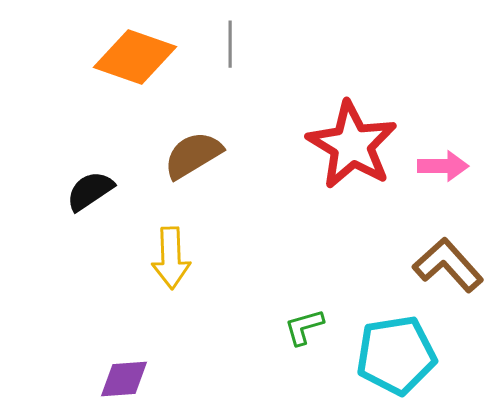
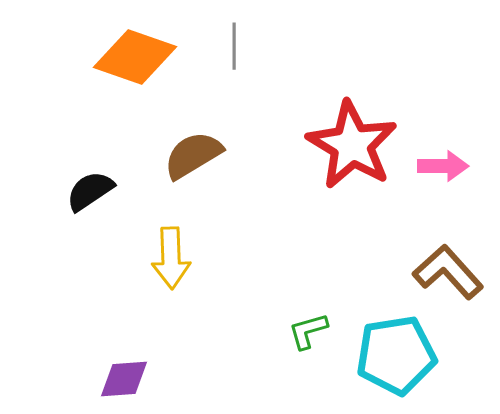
gray line: moved 4 px right, 2 px down
brown L-shape: moved 7 px down
green L-shape: moved 4 px right, 4 px down
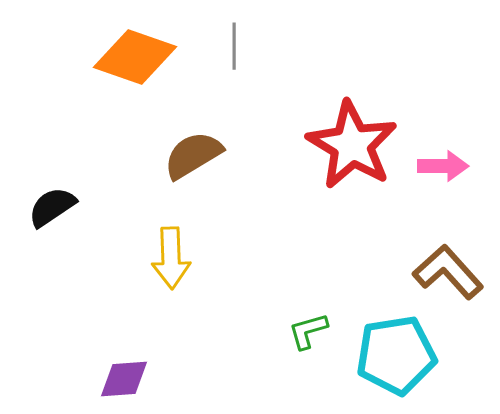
black semicircle: moved 38 px left, 16 px down
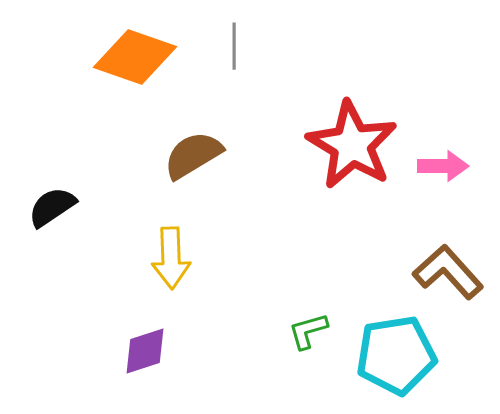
purple diamond: moved 21 px right, 28 px up; rotated 14 degrees counterclockwise
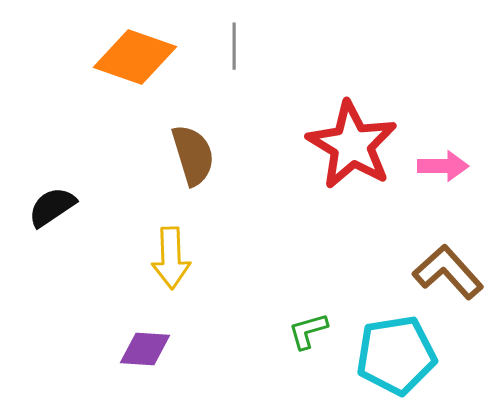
brown semicircle: rotated 104 degrees clockwise
purple diamond: moved 2 px up; rotated 22 degrees clockwise
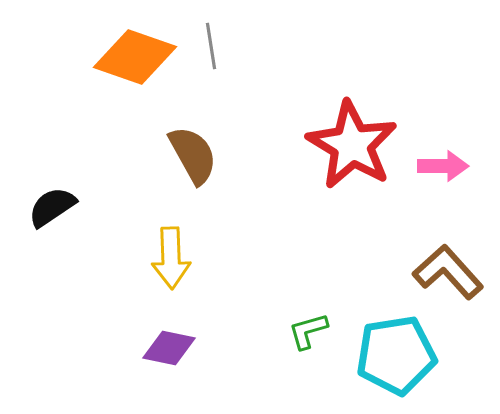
gray line: moved 23 px left; rotated 9 degrees counterclockwise
brown semicircle: rotated 12 degrees counterclockwise
purple diamond: moved 24 px right, 1 px up; rotated 8 degrees clockwise
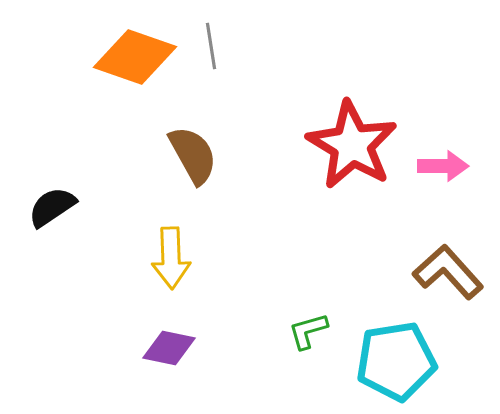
cyan pentagon: moved 6 px down
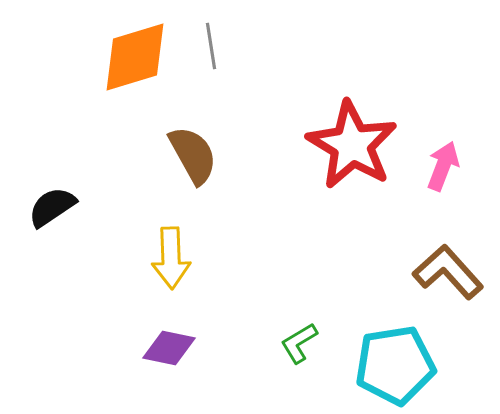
orange diamond: rotated 36 degrees counterclockwise
pink arrow: rotated 69 degrees counterclockwise
green L-shape: moved 9 px left, 12 px down; rotated 15 degrees counterclockwise
cyan pentagon: moved 1 px left, 4 px down
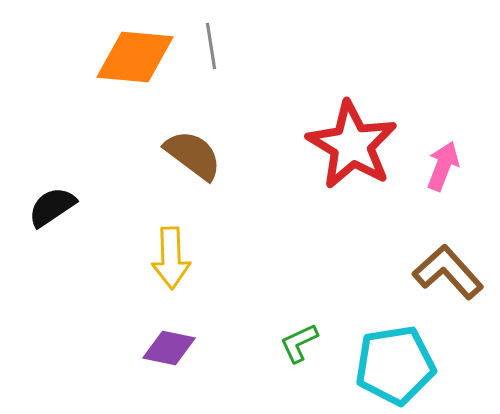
orange diamond: rotated 22 degrees clockwise
brown semicircle: rotated 24 degrees counterclockwise
green L-shape: rotated 6 degrees clockwise
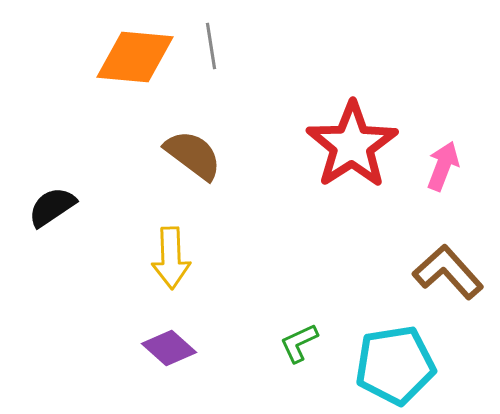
red star: rotated 8 degrees clockwise
purple diamond: rotated 30 degrees clockwise
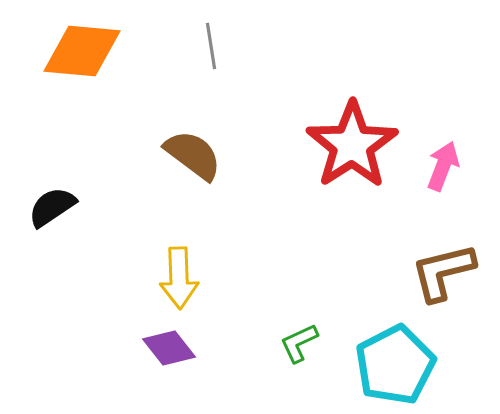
orange diamond: moved 53 px left, 6 px up
yellow arrow: moved 8 px right, 20 px down
brown L-shape: moved 5 px left; rotated 62 degrees counterclockwise
purple diamond: rotated 10 degrees clockwise
cyan pentagon: rotated 18 degrees counterclockwise
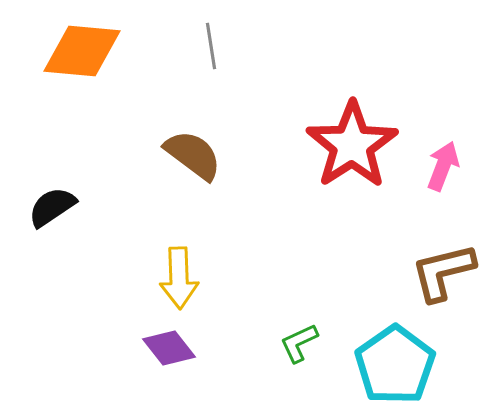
cyan pentagon: rotated 8 degrees counterclockwise
